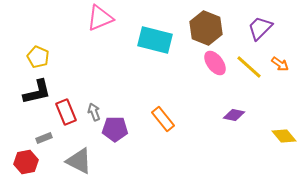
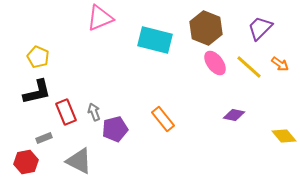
purple pentagon: rotated 15 degrees counterclockwise
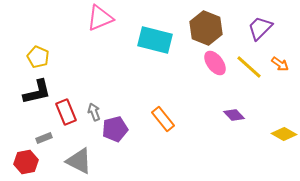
purple diamond: rotated 35 degrees clockwise
yellow diamond: moved 2 px up; rotated 20 degrees counterclockwise
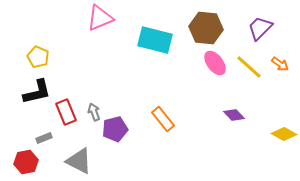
brown hexagon: rotated 16 degrees counterclockwise
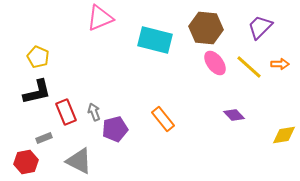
purple trapezoid: moved 1 px up
orange arrow: rotated 36 degrees counterclockwise
yellow diamond: moved 1 px down; rotated 40 degrees counterclockwise
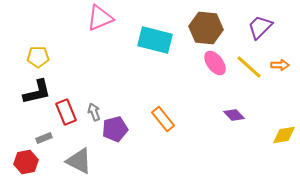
yellow pentagon: rotated 25 degrees counterclockwise
orange arrow: moved 1 px down
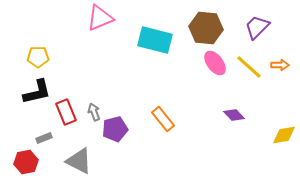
purple trapezoid: moved 3 px left
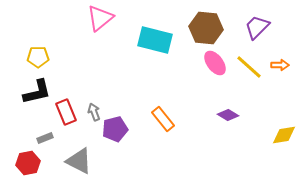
pink triangle: rotated 16 degrees counterclockwise
purple diamond: moved 6 px left; rotated 15 degrees counterclockwise
gray rectangle: moved 1 px right
red hexagon: moved 2 px right, 1 px down
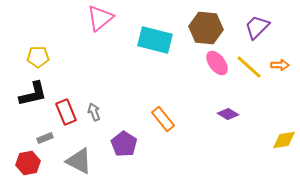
pink ellipse: moved 2 px right
black L-shape: moved 4 px left, 2 px down
purple diamond: moved 1 px up
purple pentagon: moved 9 px right, 15 px down; rotated 25 degrees counterclockwise
yellow diamond: moved 5 px down
